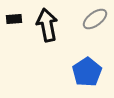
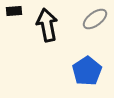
black rectangle: moved 8 px up
blue pentagon: moved 1 px up
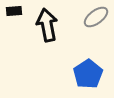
gray ellipse: moved 1 px right, 2 px up
blue pentagon: moved 1 px right, 3 px down
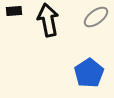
black arrow: moved 1 px right, 5 px up
blue pentagon: moved 1 px right, 1 px up
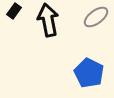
black rectangle: rotated 49 degrees counterclockwise
blue pentagon: rotated 12 degrees counterclockwise
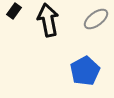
gray ellipse: moved 2 px down
blue pentagon: moved 4 px left, 2 px up; rotated 16 degrees clockwise
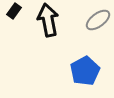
gray ellipse: moved 2 px right, 1 px down
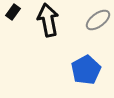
black rectangle: moved 1 px left, 1 px down
blue pentagon: moved 1 px right, 1 px up
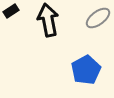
black rectangle: moved 2 px left, 1 px up; rotated 21 degrees clockwise
gray ellipse: moved 2 px up
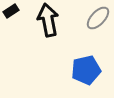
gray ellipse: rotated 10 degrees counterclockwise
blue pentagon: rotated 16 degrees clockwise
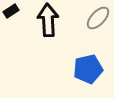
black arrow: rotated 8 degrees clockwise
blue pentagon: moved 2 px right, 1 px up
